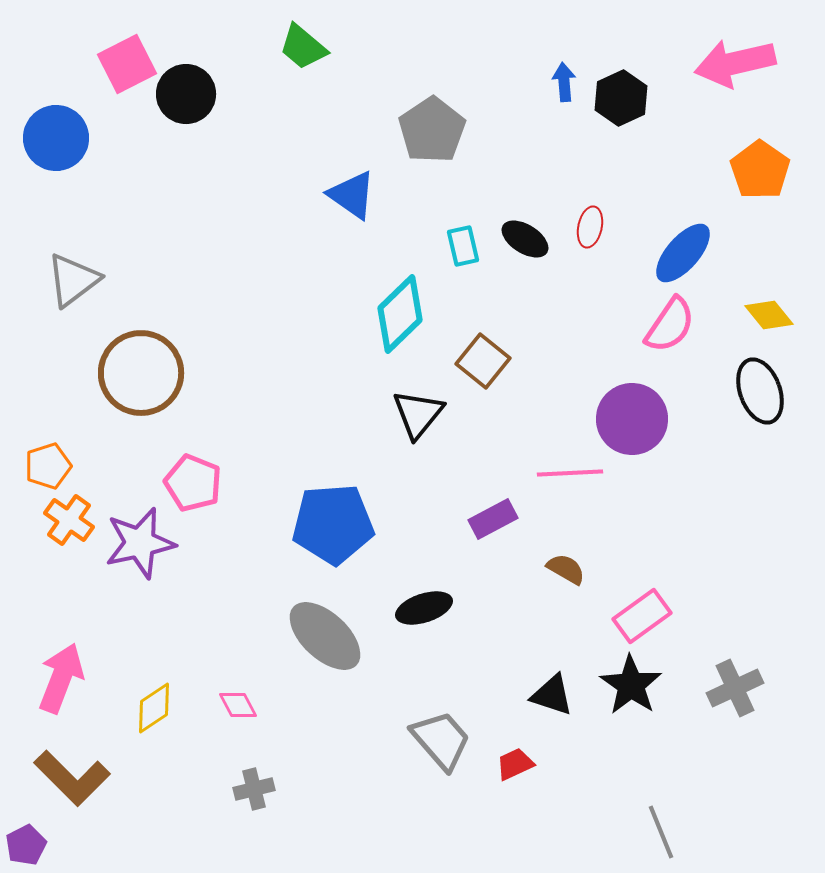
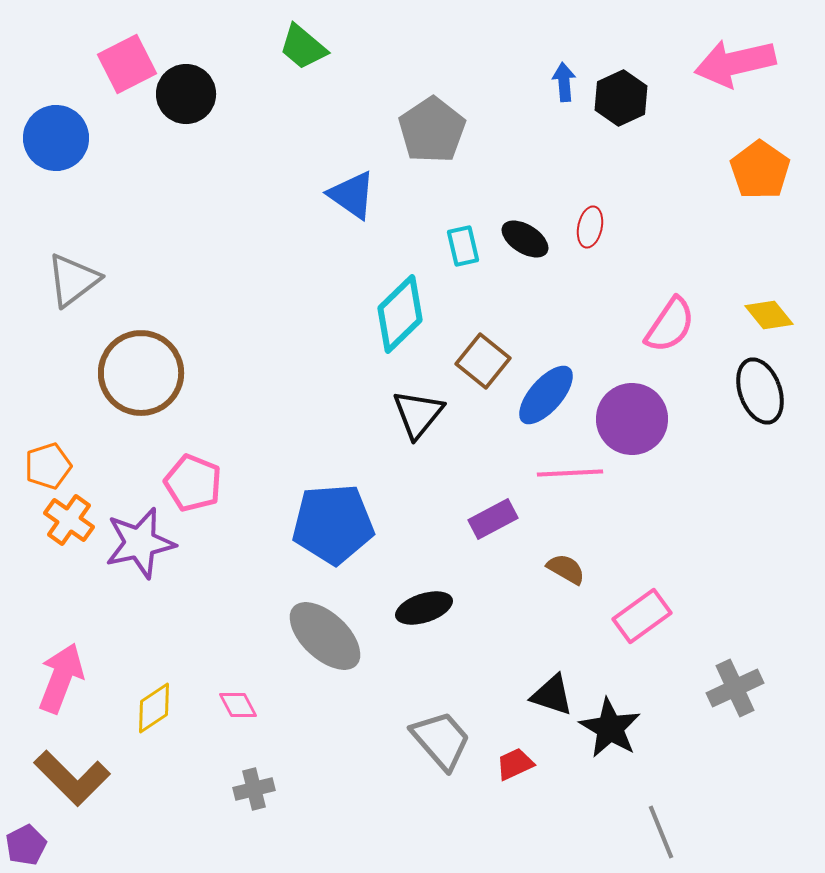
blue ellipse at (683, 253): moved 137 px left, 142 px down
black star at (631, 685): moved 21 px left, 43 px down; rotated 4 degrees counterclockwise
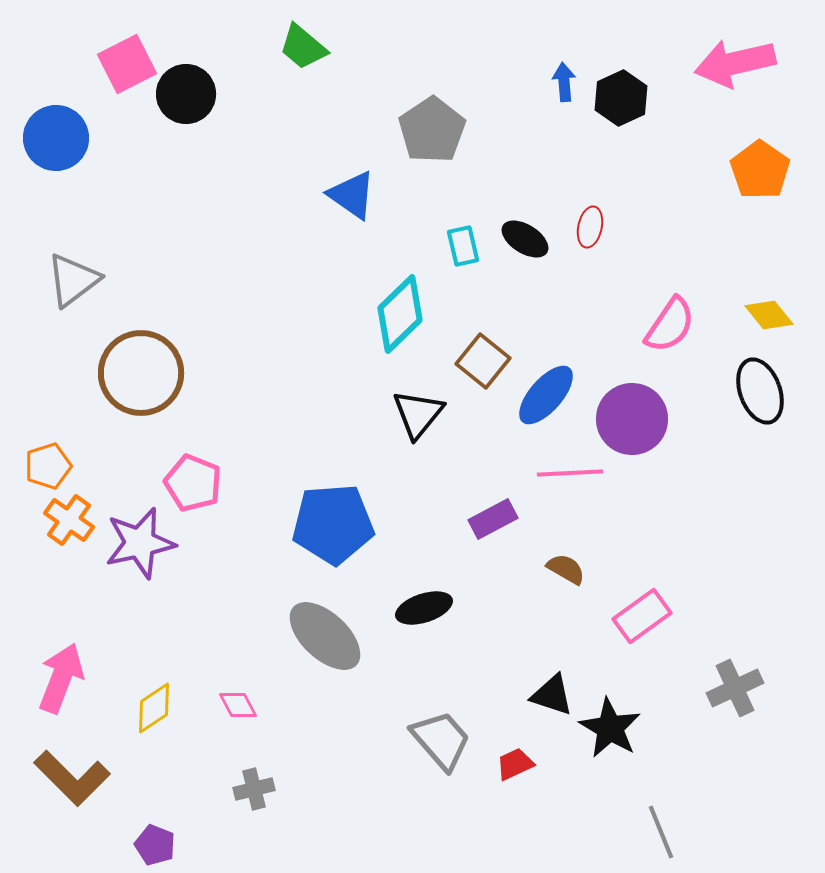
purple pentagon at (26, 845): moved 129 px right; rotated 24 degrees counterclockwise
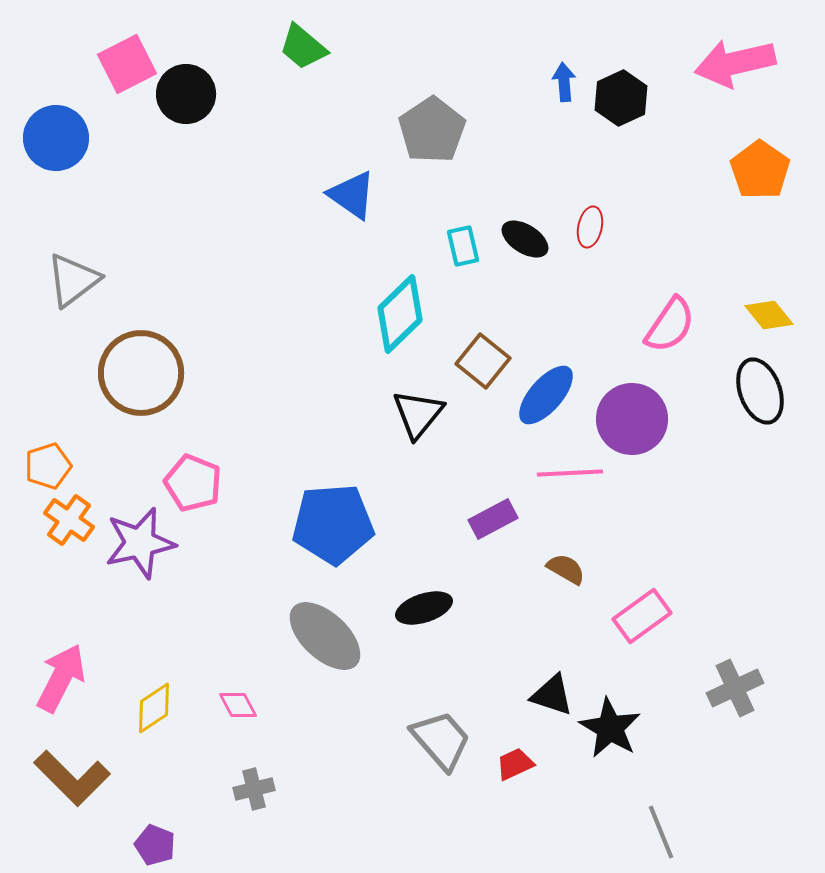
pink arrow at (61, 678): rotated 6 degrees clockwise
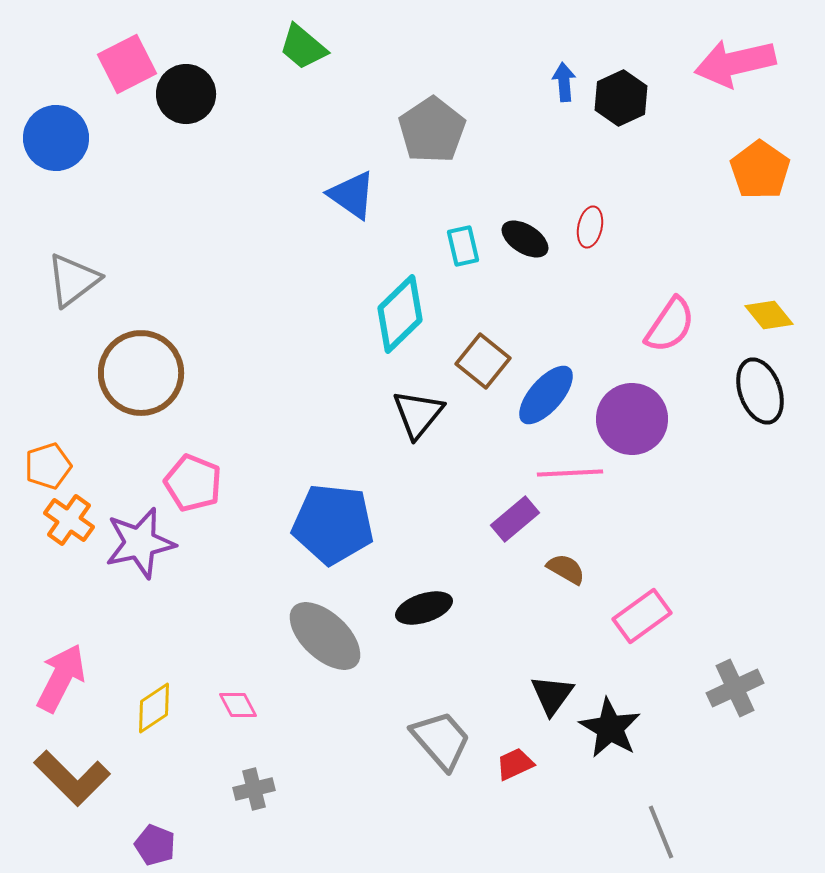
purple rectangle at (493, 519): moved 22 px right; rotated 12 degrees counterclockwise
blue pentagon at (333, 524): rotated 10 degrees clockwise
black triangle at (552, 695): rotated 48 degrees clockwise
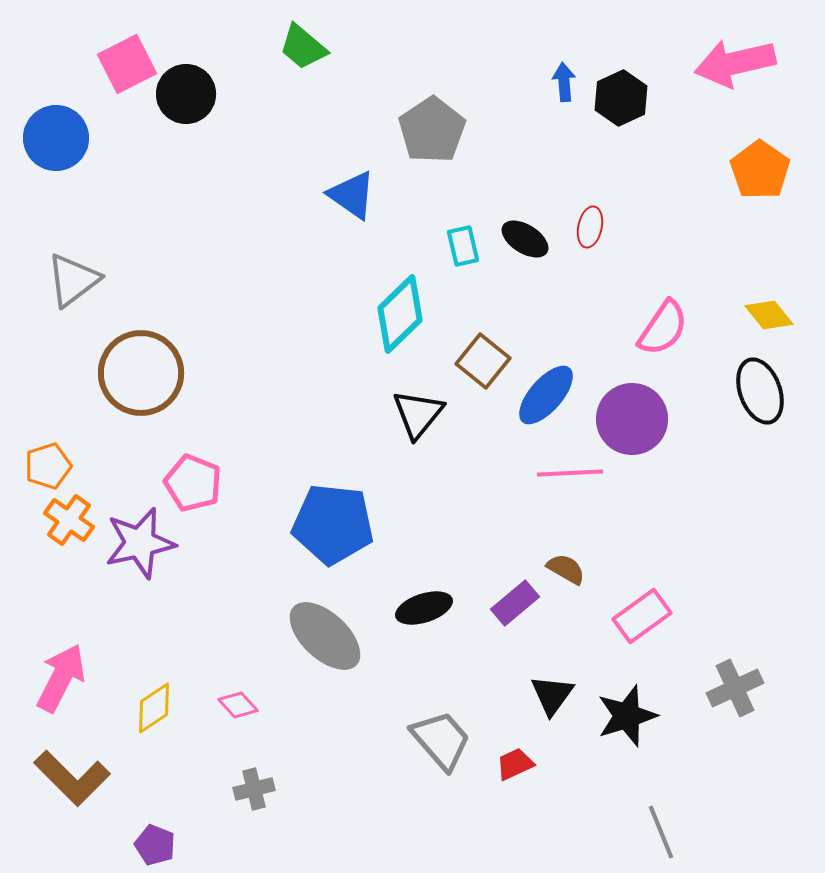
pink semicircle at (670, 325): moved 7 px left, 3 px down
purple rectangle at (515, 519): moved 84 px down
pink diamond at (238, 705): rotated 15 degrees counterclockwise
black star at (610, 728): moved 17 px right, 12 px up; rotated 24 degrees clockwise
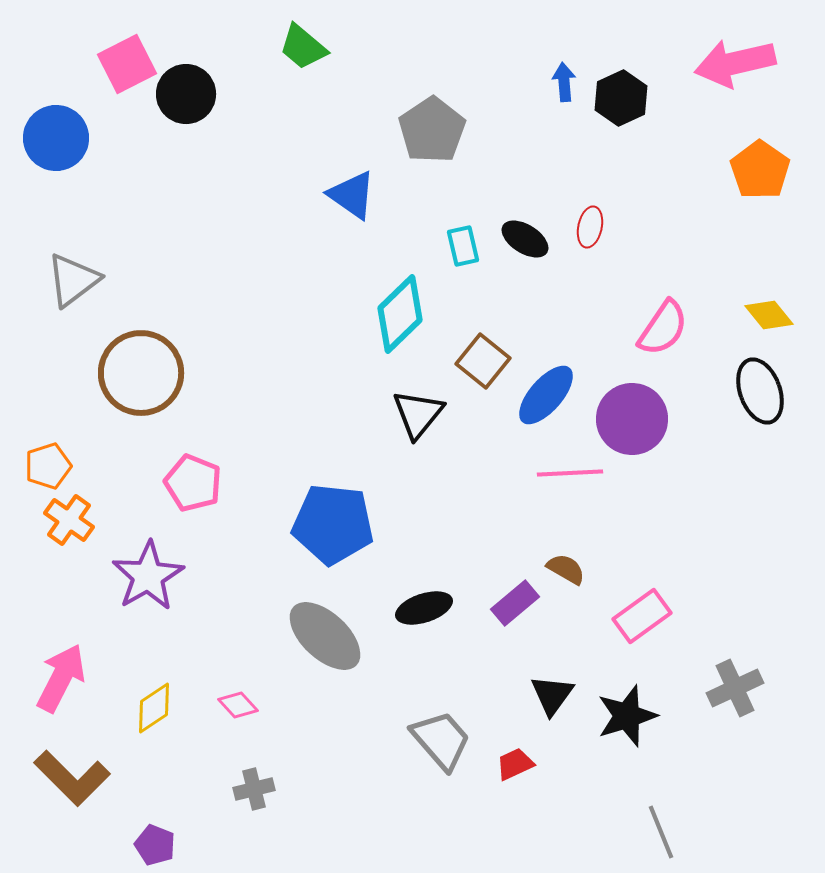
purple star at (140, 543): moved 8 px right, 33 px down; rotated 18 degrees counterclockwise
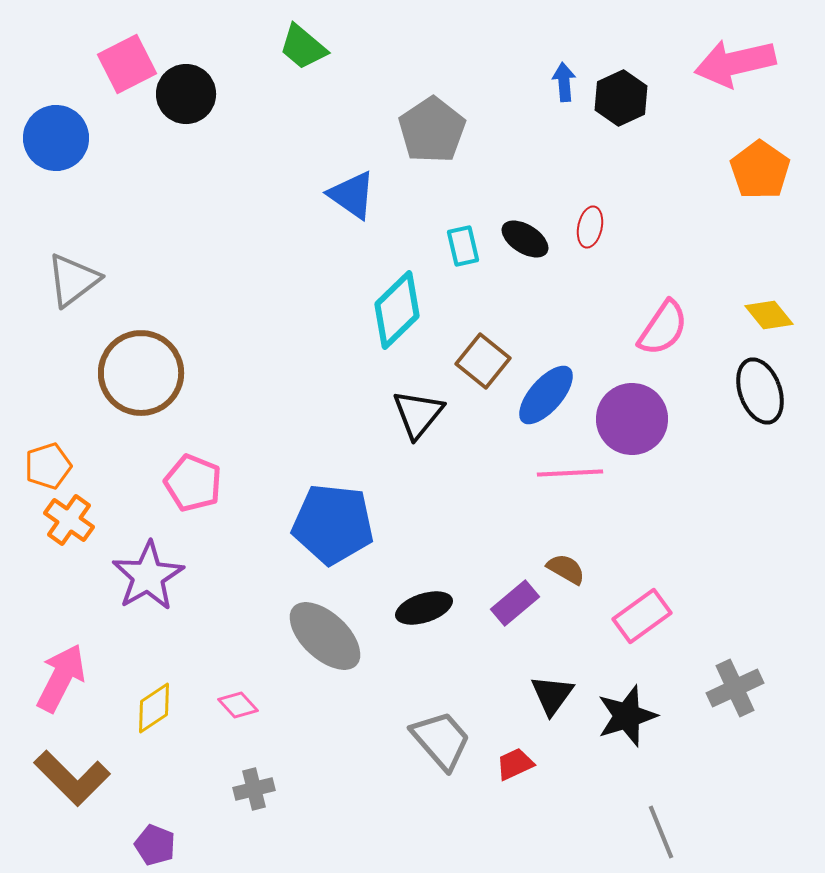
cyan diamond at (400, 314): moved 3 px left, 4 px up
